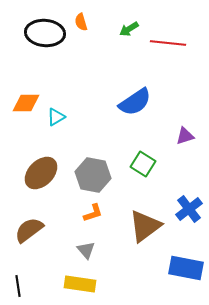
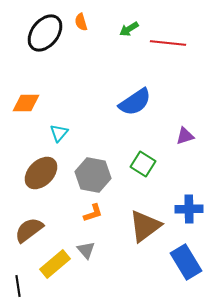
black ellipse: rotated 57 degrees counterclockwise
cyan triangle: moved 3 px right, 16 px down; rotated 18 degrees counterclockwise
blue cross: rotated 36 degrees clockwise
blue rectangle: moved 6 px up; rotated 48 degrees clockwise
yellow rectangle: moved 25 px left, 20 px up; rotated 48 degrees counterclockwise
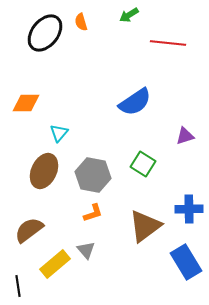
green arrow: moved 14 px up
brown ellipse: moved 3 px right, 2 px up; rotated 20 degrees counterclockwise
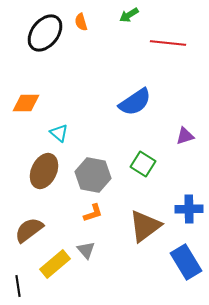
cyan triangle: rotated 30 degrees counterclockwise
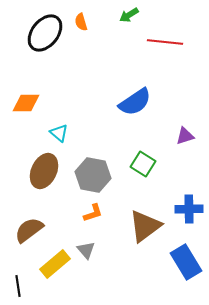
red line: moved 3 px left, 1 px up
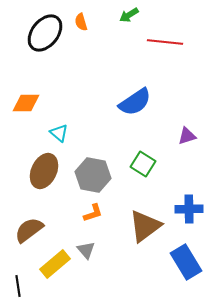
purple triangle: moved 2 px right
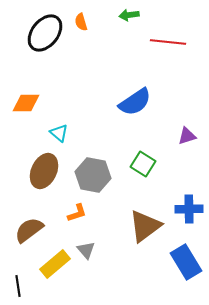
green arrow: rotated 24 degrees clockwise
red line: moved 3 px right
orange L-shape: moved 16 px left
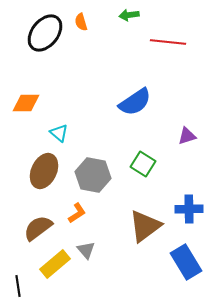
orange L-shape: rotated 15 degrees counterclockwise
brown semicircle: moved 9 px right, 2 px up
